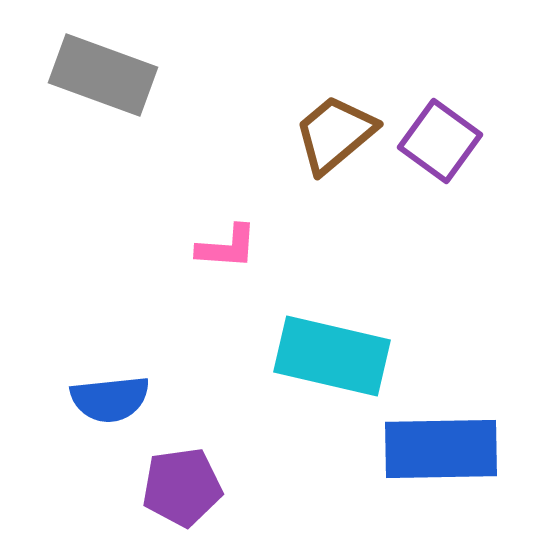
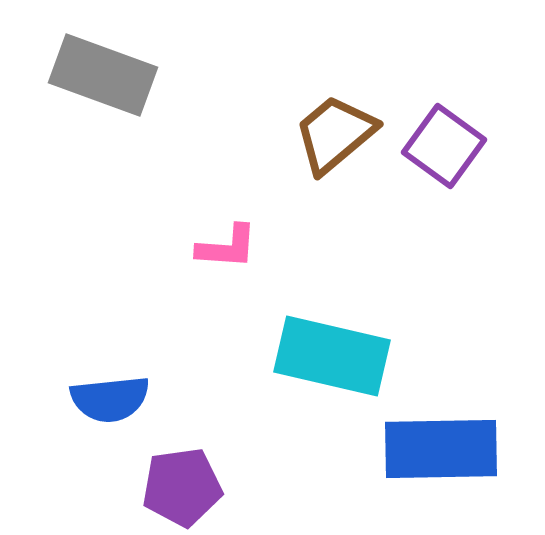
purple square: moved 4 px right, 5 px down
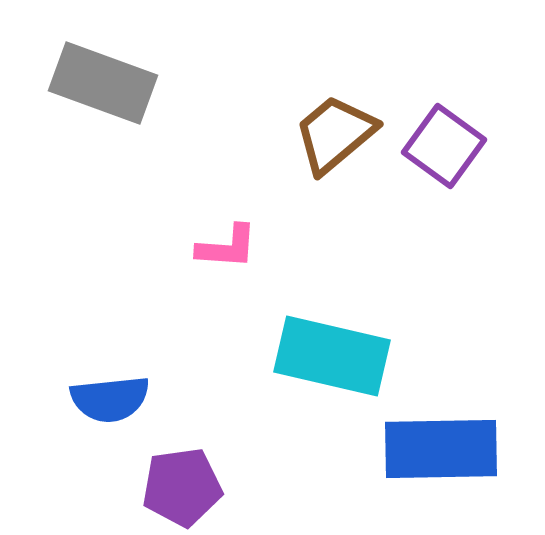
gray rectangle: moved 8 px down
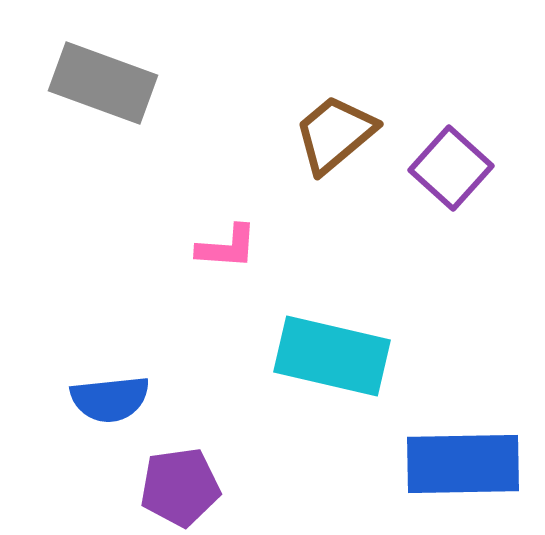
purple square: moved 7 px right, 22 px down; rotated 6 degrees clockwise
blue rectangle: moved 22 px right, 15 px down
purple pentagon: moved 2 px left
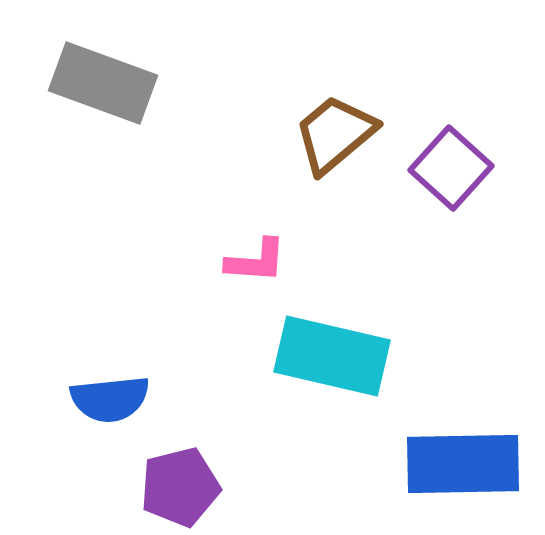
pink L-shape: moved 29 px right, 14 px down
purple pentagon: rotated 6 degrees counterclockwise
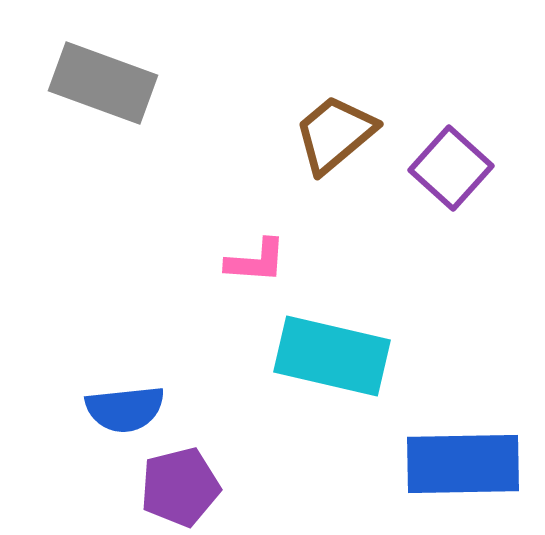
blue semicircle: moved 15 px right, 10 px down
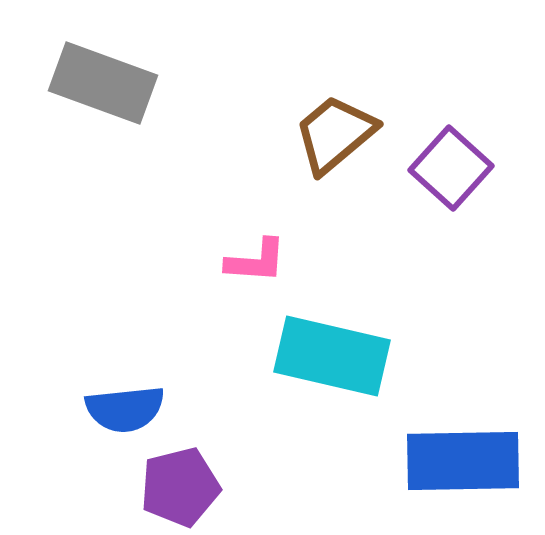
blue rectangle: moved 3 px up
